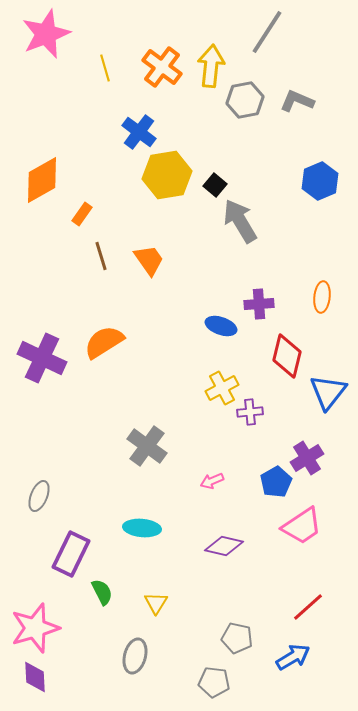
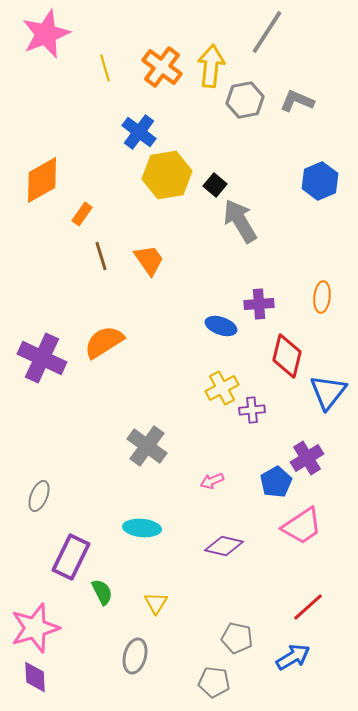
purple cross at (250, 412): moved 2 px right, 2 px up
purple rectangle at (71, 554): moved 3 px down
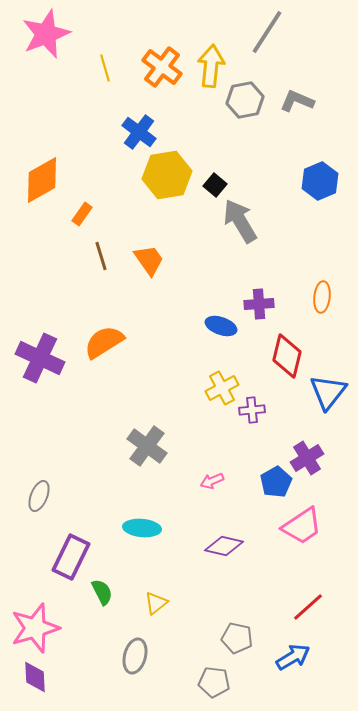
purple cross at (42, 358): moved 2 px left
yellow triangle at (156, 603): rotated 20 degrees clockwise
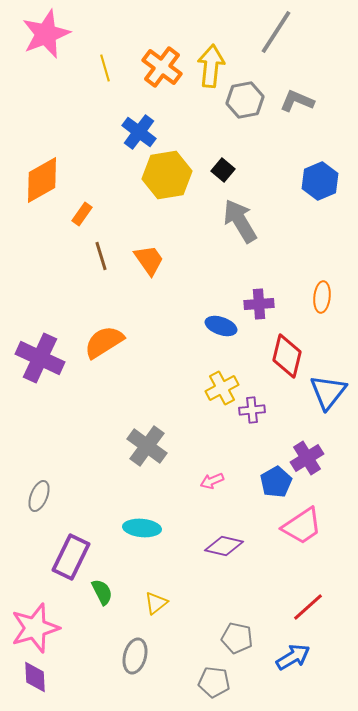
gray line at (267, 32): moved 9 px right
black square at (215, 185): moved 8 px right, 15 px up
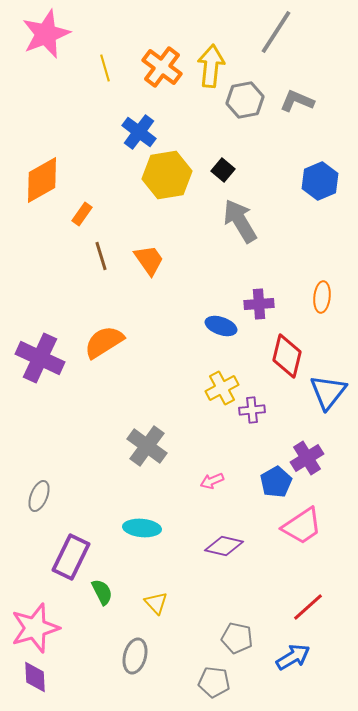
yellow triangle at (156, 603): rotated 35 degrees counterclockwise
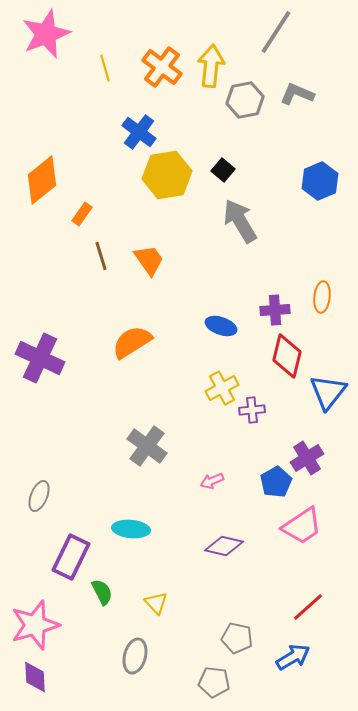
gray L-shape at (297, 101): moved 7 px up
orange diamond at (42, 180): rotated 9 degrees counterclockwise
purple cross at (259, 304): moved 16 px right, 6 px down
orange semicircle at (104, 342): moved 28 px right
cyan ellipse at (142, 528): moved 11 px left, 1 px down
pink star at (35, 628): moved 3 px up
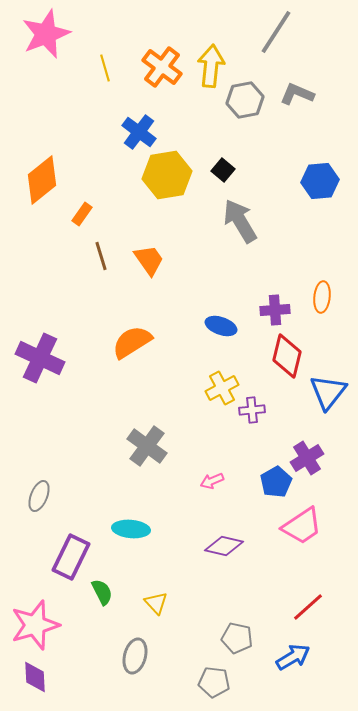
blue hexagon at (320, 181): rotated 18 degrees clockwise
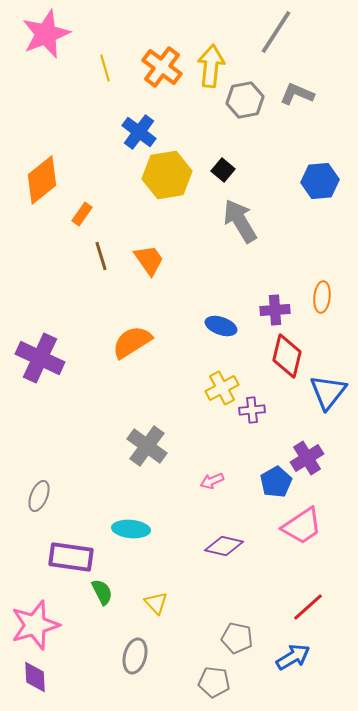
purple rectangle at (71, 557): rotated 72 degrees clockwise
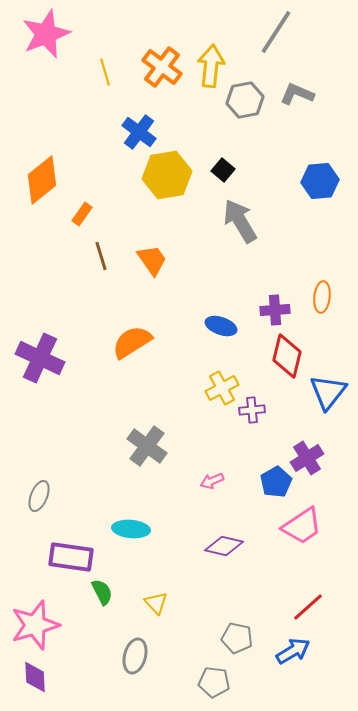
yellow line at (105, 68): moved 4 px down
orange trapezoid at (149, 260): moved 3 px right
blue arrow at (293, 657): moved 6 px up
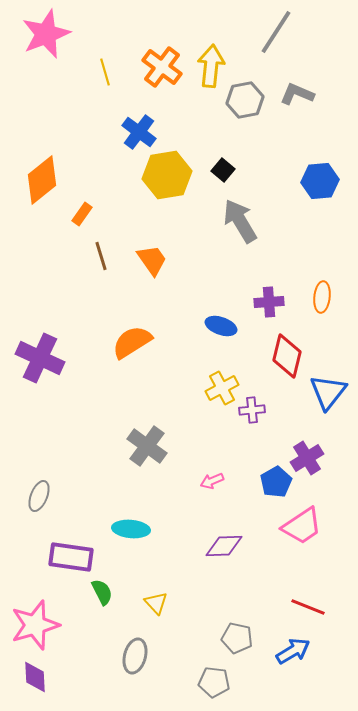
purple cross at (275, 310): moved 6 px left, 8 px up
purple diamond at (224, 546): rotated 15 degrees counterclockwise
red line at (308, 607): rotated 64 degrees clockwise
